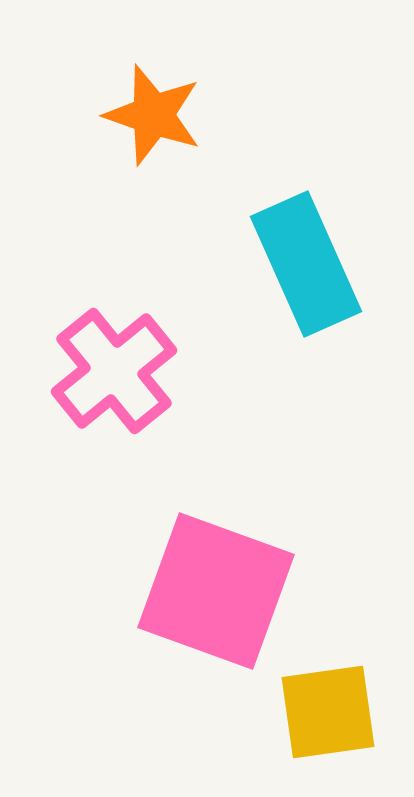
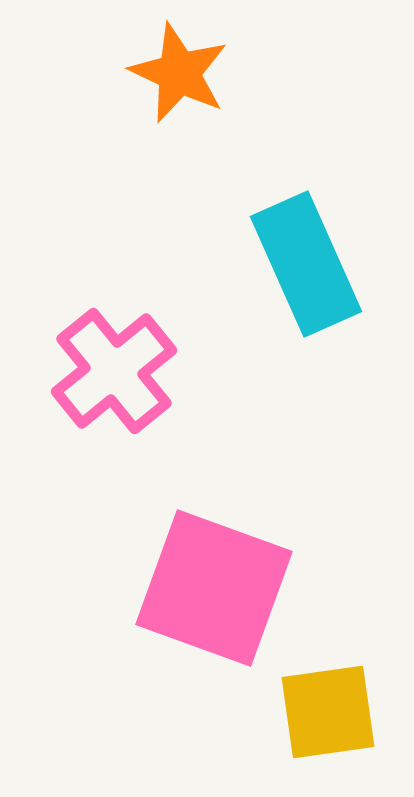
orange star: moved 26 px right, 42 px up; rotated 6 degrees clockwise
pink square: moved 2 px left, 3 px up
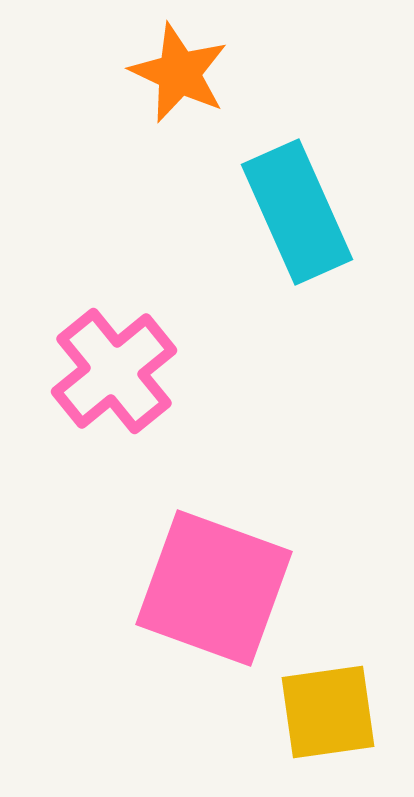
cyan rectangle: moved 9 px left, 52 px up
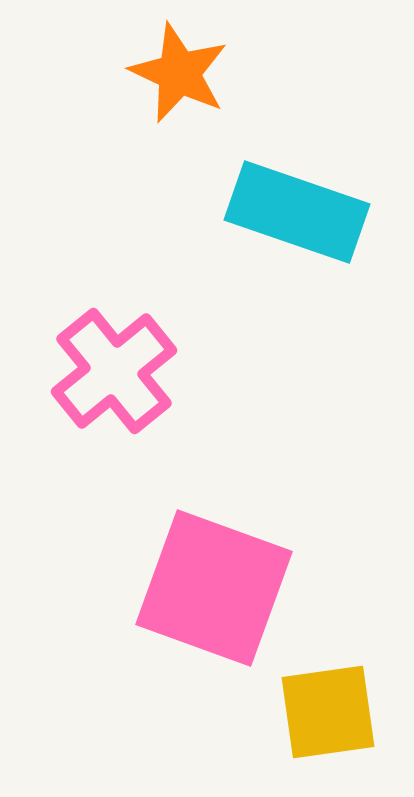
cyan rectangle: rotated 47 degrees counterclockwise
